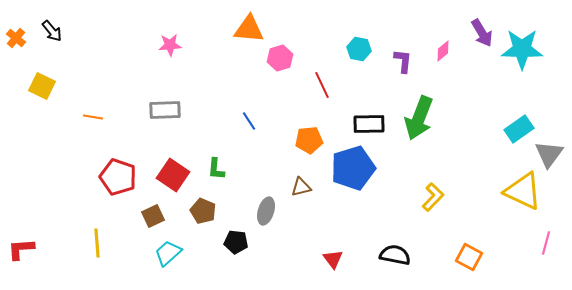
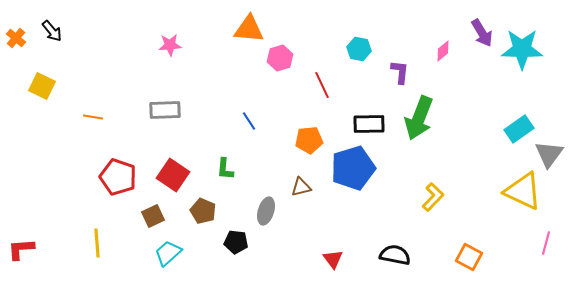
purple L-shape: moved 3 px left, 11 px down
green L-shape: moved 9 px right
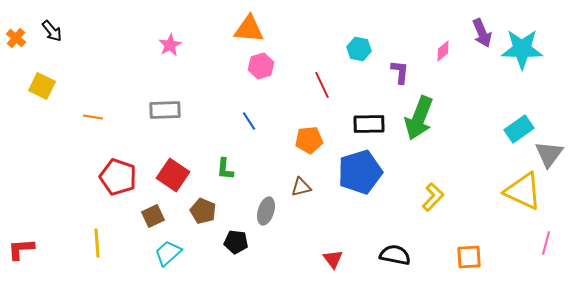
purple arrow: rotated 8 degrees clockwise
pink star: rotated 25 degrees counterclockwise
pink hexagon: moved 19 px left, 8 px down
blue pentagon: moved 7 px right, 4 px down
orange square: rotated 32 degrees counterclockwise
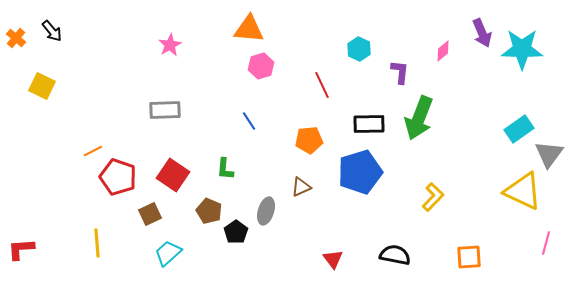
cyan hexagon: rotated 15 degrees clockwise
orange line: moved 34 px down; rotated 36 degrees counterclockwise
brown triangle: rotated 10 degrees counterclockwise
brown pentagon: moved 6 px right
brown square: moved 3 px left, 2 px up
black pentagon: moved 10 px up; rotated 30 degrees clockwise
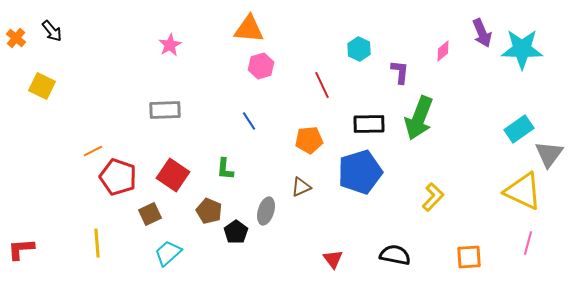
pink line: moved 18 px left
